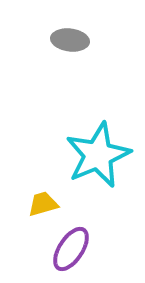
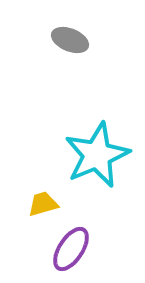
gray ellipse: rotated 15 degrees clockwise
cyan star: moved 1 px left
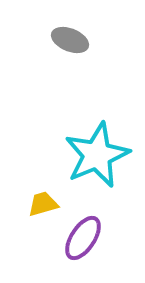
purple ellipse: moved 12 px right, 11 px up
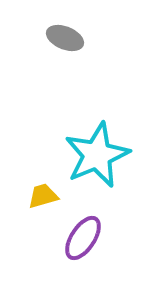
gray ellipse: moved 5 px left, 2 px up
yellow trapezoid: moved 8 px up
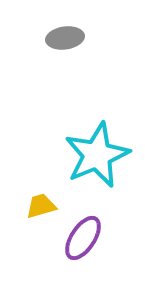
gray ellipse: rotated 30 degrees counterclockwise
yellow trapezoid: moved 2 px left, 10 px down
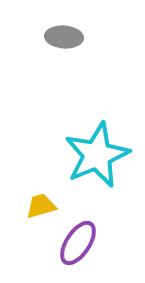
gray ellipse: moved 1 px left, 1 px up; rotated 12 degrees clockwise
purple ellipse: moved 5 px left, 5 px down
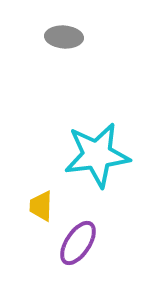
cyan star: rotated 16 degrees clockwise
yellow trapezoid: rotated 72 degrees counterclockwise
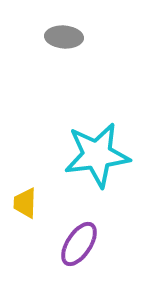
yellow trapezoid: moved 16 px left, 3 px up
purple ellipse: moved 1 px right, 1 px down
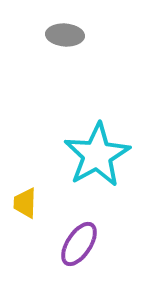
gray ellipse: moved 1 px right, 2 px up
cyan star: rotated 22 degrees counterclockwise
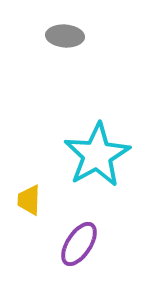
gray ellipse: moved 1 px down
yellow trapezoid: moved 4 px right, 3 px up
